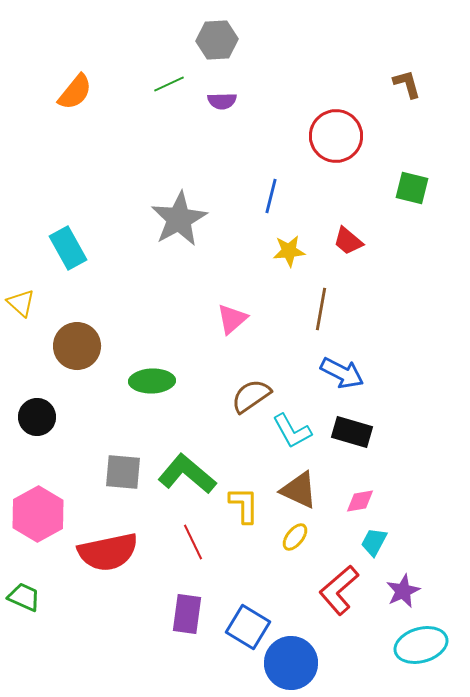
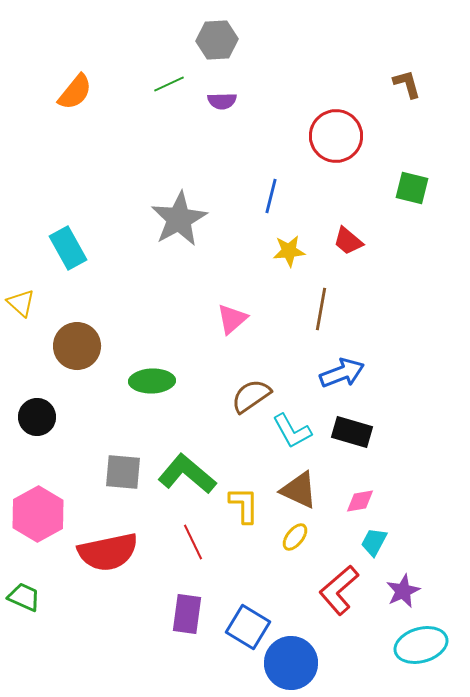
blue arrow: rotated 48 degrees counterclockwise
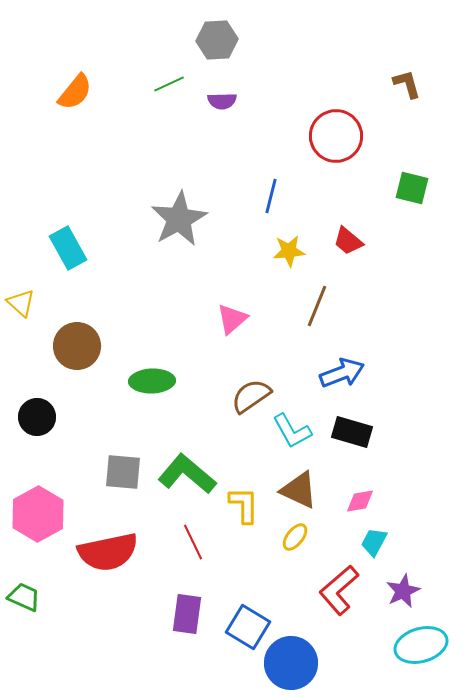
brown line: moved 4 px left, 3 px up; rotated 12 degrees clockwise
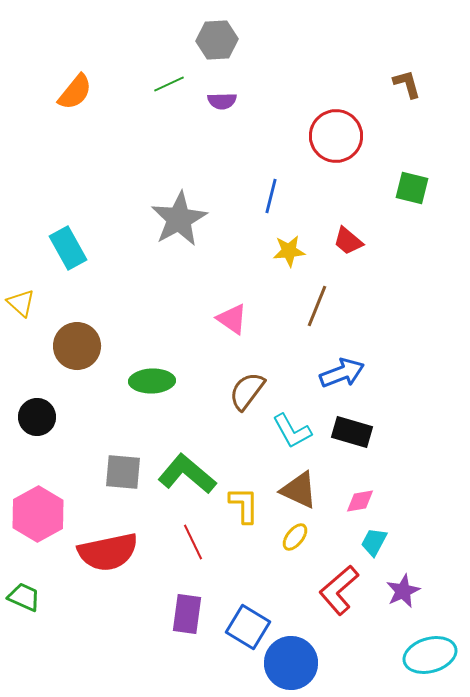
pink triangle: rotated 44 degrees counterclockwise
brown semicircle: moved 4 px left, 5 px up; rotated 18 degrees counterclockwise
cyan ellipse: moved 9 px right, 10 px down
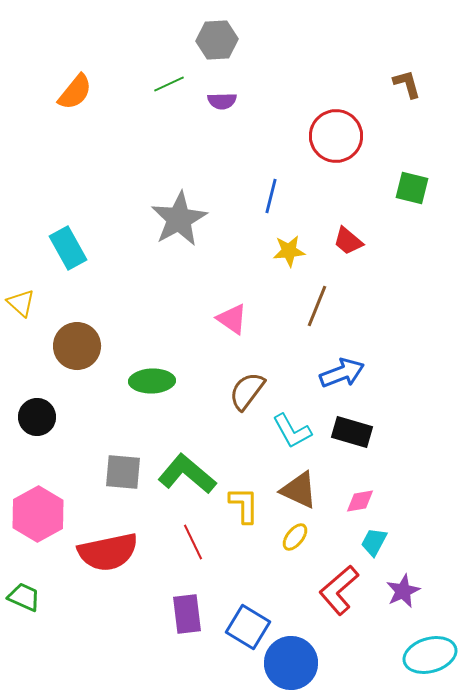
purple rectangle: rotated 15 degrees counterclockwise
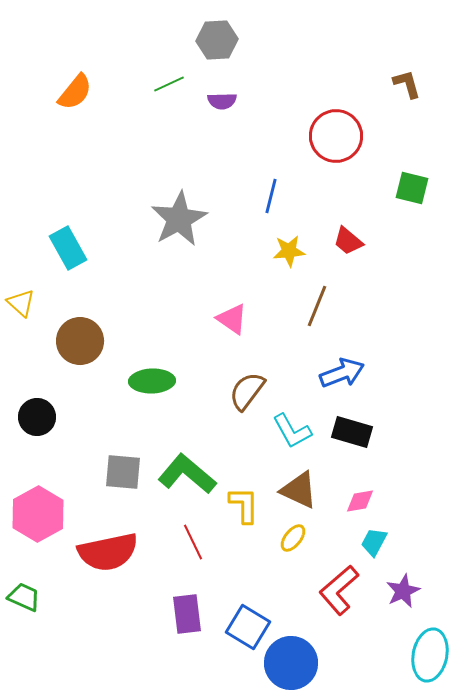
brown circle: moved 3 px right, 5 px up
yellow ellipse: moved 2 px left, 1 px down
cyan ellipse: rotated 63 degrees counterclockwise
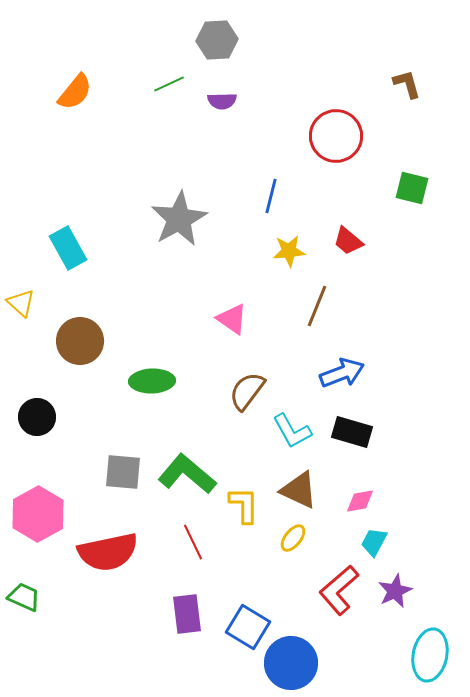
purple star: moved 8 px left
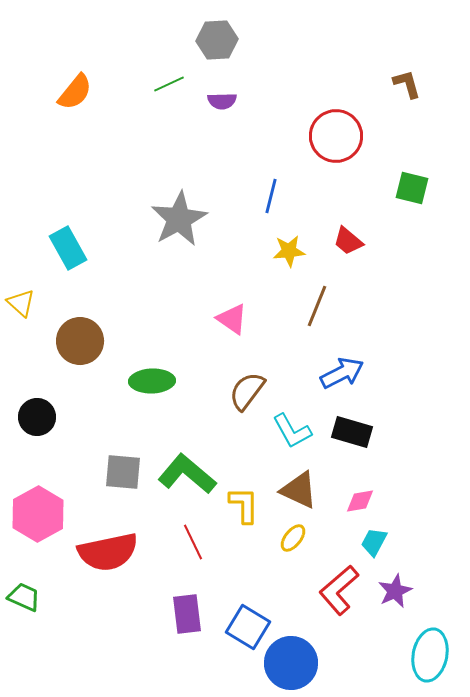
blue arrow: rotated 6 degrees counterclockwise
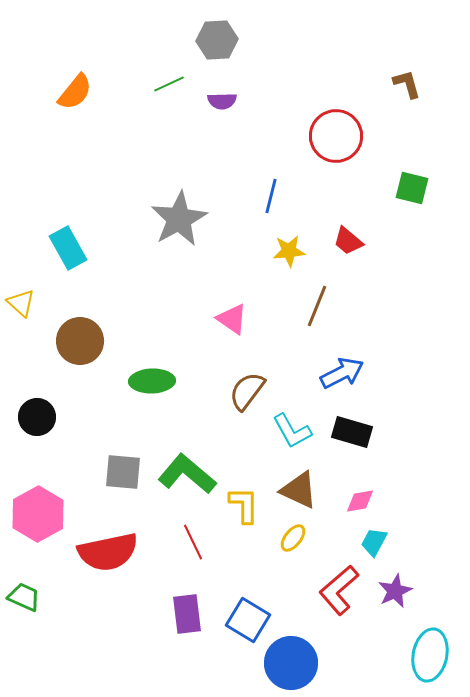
blue square: moved 7 px up
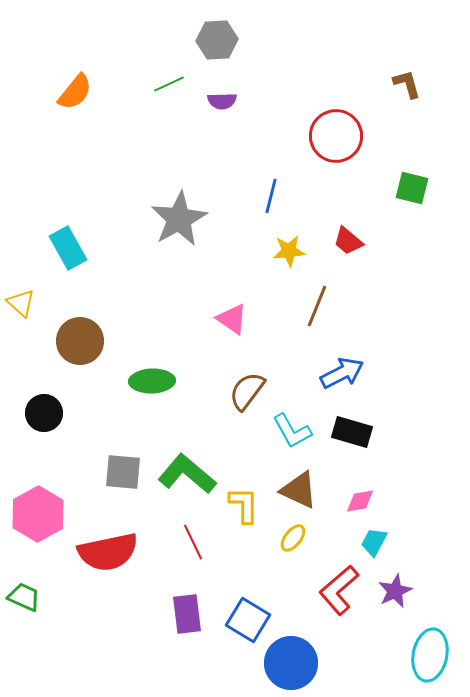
black circle: moved 7 px right, 4 px up
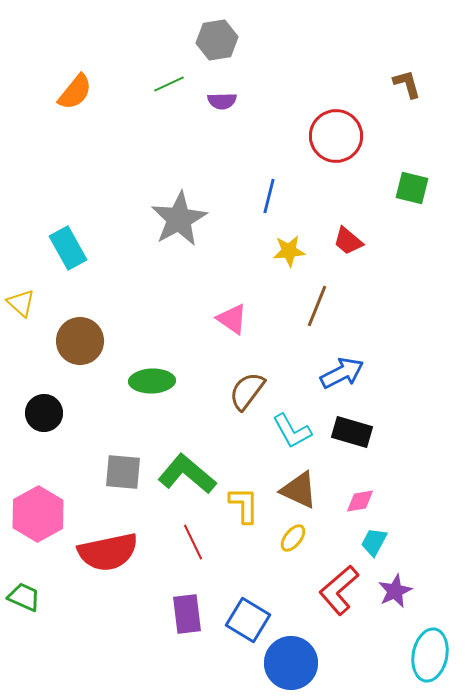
gray hexagon: rotated 6 degrees counterclockwise
blue line: moved 2 px left
